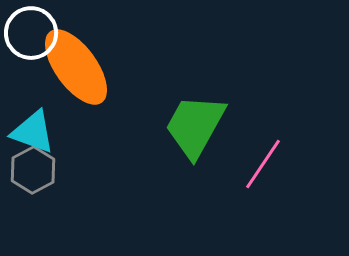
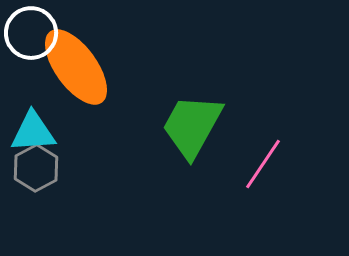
green trapezoid: moved 3 px left
cyan triangle: rotated 24 degrees counterclockwise
gray hexagon: moved 3 px right, 2 px up
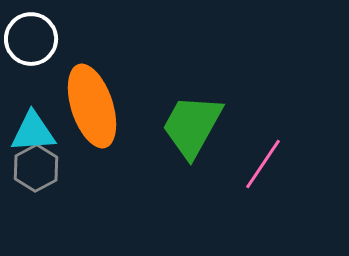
white circle: moved 6 px down
orange ellipse: moved 16 px right, 39 px down; rotated 18 degrees clockwise
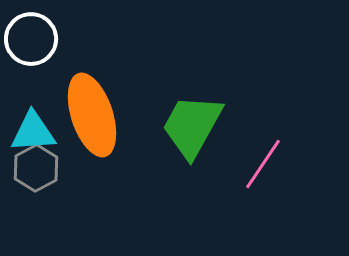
orange ellipse: moved 9 px down
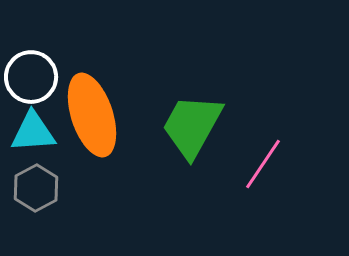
white circle: moved 38 px down
gray hexagon: moved 20 px down
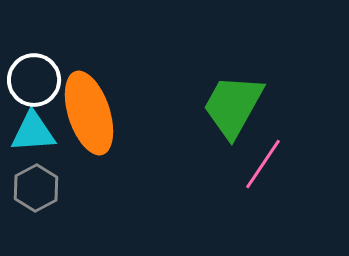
white circle: moved 3 px right, 3 px down
orange ellipse: moved 3 px left, 2 px up
green trapezoid: moved 41 px right, 20 px up
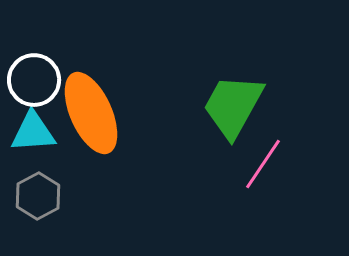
orange ellipse: moved 2 px right; rotated 6 degrees counterclockwise
gray hexagon: moved 2 px right, 8 px down
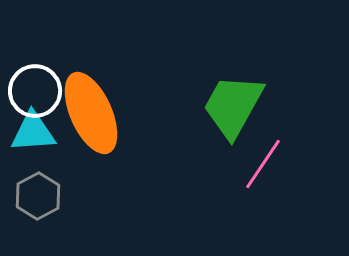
white circle: moved 1 px right, 11 px down
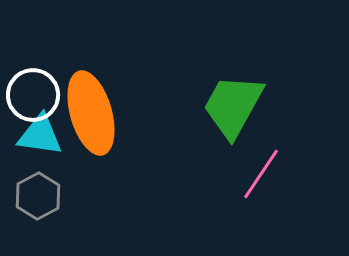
white circle: moved 2 px left, 4 px down
orange ellipse: rotated 8 degrees clockwise
cyan triangle: moved 7 px right, 3 px down; rotated 12 degrees clockwise
pink line: moved 2 px left, 10 px down
